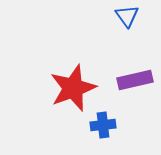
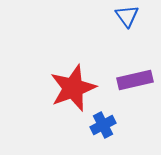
blue cross: rotated 20 degrees counterclockwise
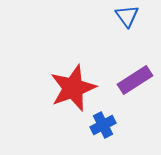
purple rectangle: rotated 20 degrees counterclockwise
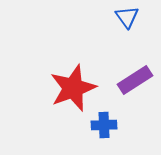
blue triangle: moved 1 px down
blue cross: moved 1 px right; rotated 25 degrees clockwise
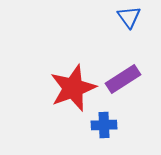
blue triangle: moved 2 px right
purple rectangle: moved 12 px left, 1 px up
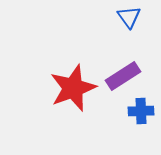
purple rectangle: moved 3 px up
blue cross: moved 37 px right, 14 px up
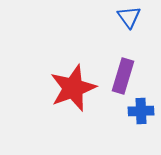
purple rectangle: rotated 40 degrees counterclockwise
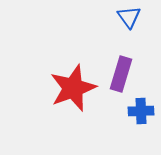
purple rectangle: moved 2 px left, 2 px up
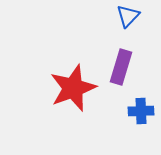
blue triangle: moved 1 px left, 1 px up; rotated 20 degrees clockwise
purple rectangle: moved 7 px up
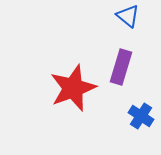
blue triangle: rotated 35 degrees counterclockwise
blue cross: moved 5 px down; rotated 35 degrees clockwise
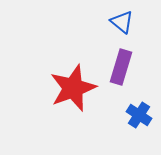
blue triangle: moved 6 px left, 6 px down
blue cross: moved 2 px left, 1 px up
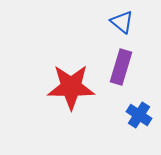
red star: moved 2 px left, 1 px up; rotated 21 degrees clockwise
